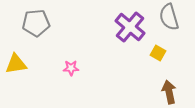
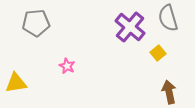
gray semicircle: moved 1 px left, 1 px down
yellow square: rotated 21 degrees clockwise
yellow triangle: moved 19 px down
pink star: moved 4 px left, 2 px up; rotated 28 degrees clockwise
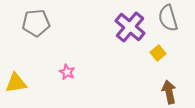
pink star: moved 6 px down
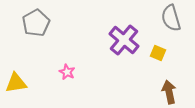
gray semicircle: moved 3 px right
gray pentagon: rotated 24 degrees counterclockwise
purple cross: moved 6 px left, 13 px down
yellow square: rotated 28 degrees counterclockwise
